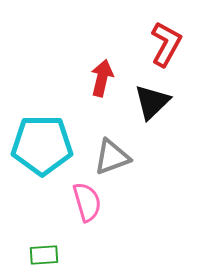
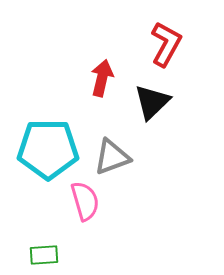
cyan pentagon: moved 6 px right, 4 px down
pink semicircle: moved 2 px left, 1 px up
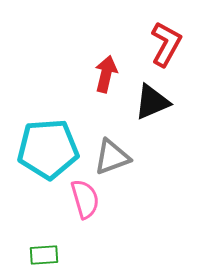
red arrow: moved 4 px right, 4 px up
black triangle: rotated 21 degrees clockwise
cyan pentagon: rotated 4 degrees counterclockwise
pink semicircle: moved 2 px up
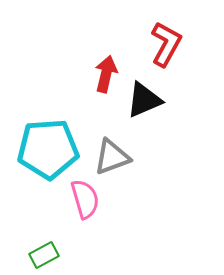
black triangle: moved 8 px left, 2 px up
green rectangle: rotated 24 degrees counterclockwise
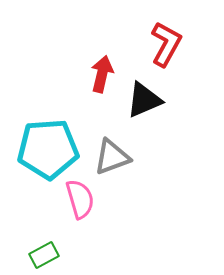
red arrow: moved 4 px left
pink semicircle: moved 5 px left
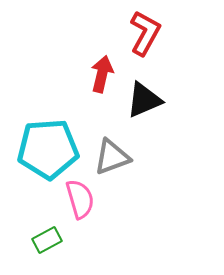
red L-shape: moved 21 px left, 11 px up
green rectangle: moved 3 px right, 15 px up
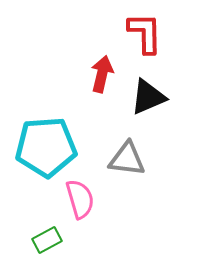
red L-shape: rotated 30 degrees counterclockwise
black triangle: moved 4 px right, 3 px up
cyan pentagon: moved 2 px left, 2 px up
gray triangle: moved 15 px right, 2 px down; rotated 27 degrees clockwise
